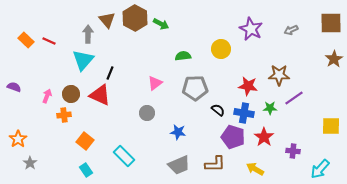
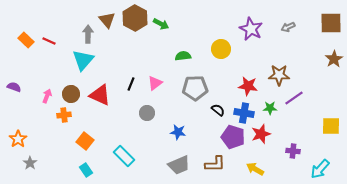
gray arrow at (291, 30): moved 3 px left, 3 px up
black line at (110, 73): moved 21 px right, 11 px down
red star at (264, 137): moved 3 px left, 3 px up; rotated 18 degrees clockwise
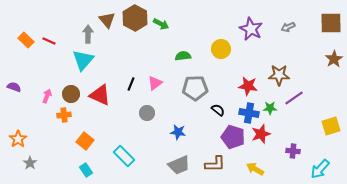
blue cross at (244, 113): moved 5 px right
yellow square at (331, 126): rotated 18 degrees counterclockwise
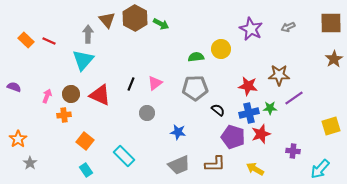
green semicircle at (183, 56): moved 13 px right, 1 px down
blue cross at (249, 113): rotated 24 degrees counterclockwise
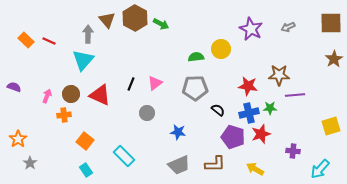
purple line at (294, 98): moved 1 px right, 3 px up; rotated 30 degrees clockwise
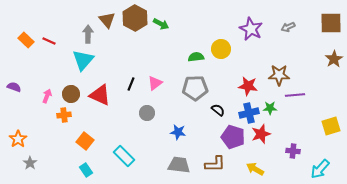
gray trapezoid at (179, 165): rotated 150 degrees counterclockwise
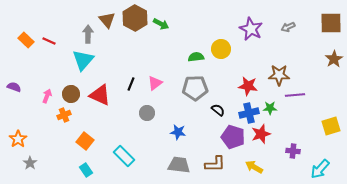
orange cross at (64, 115): rotated 16 degrees counterclockwise
yellow arrow at (255, 169): moved 1 px left, 2 px up
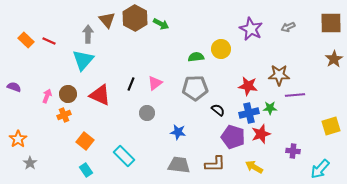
brown circle at (71, 94): moved 3 px left
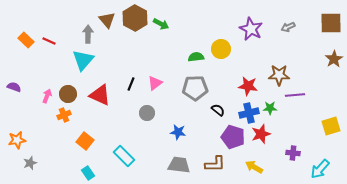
orange star at (18, 139): moved 1 px left, 1 px down; rotated 24 degrees clockwise
purple cross at (293, 151): moved 2 px down
gray star at (30, 163): rotated 16 degrees clockwise
cyan rectangle at (86, 170): moved 2 px right, 3 px down
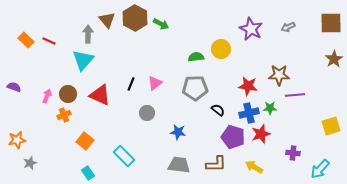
brown L-shape at (215, 164): moved 1 px right
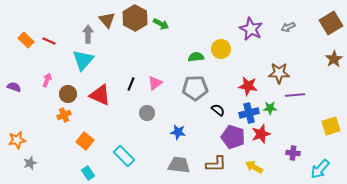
brown square at (331, 23): rotated 30 degrees counterclockwise
brown star at (279, 75): moved 2 px up
pink arrow at (47, 96): moved 16 px up
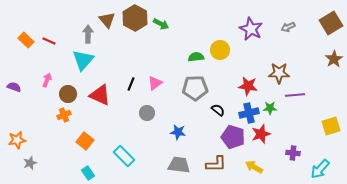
yellow circle at (221, 49): moved 1 px left, 1 px down
